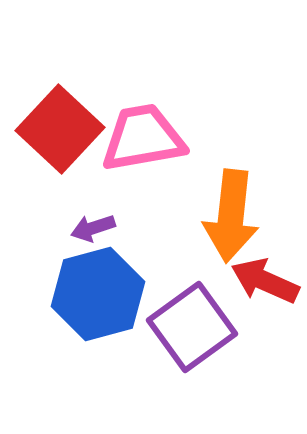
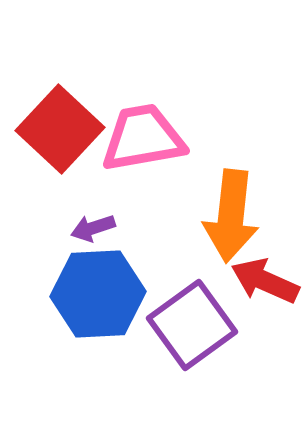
blue hexagon: rotated 12 degrees clockwise
purple square: moved 2 px up
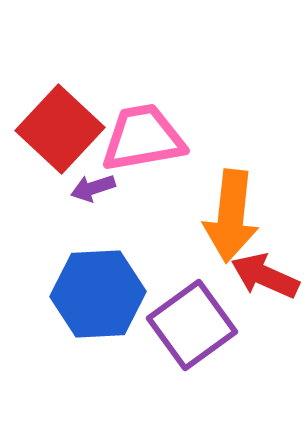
purple arrow: moved 40 px up
red arrow: moved 5 px up
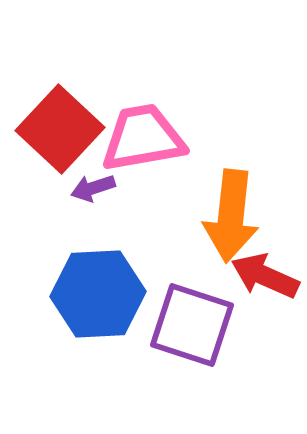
purple square: rotated 36 degrees counterclockwise
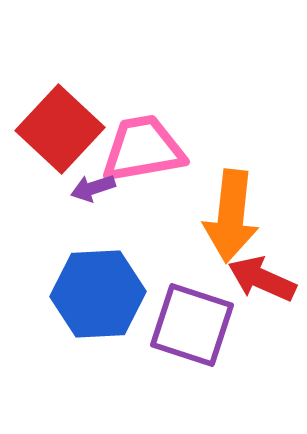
pink trapezoid: moved 11 px down
red arrow: moved 3 px left, 3 px down
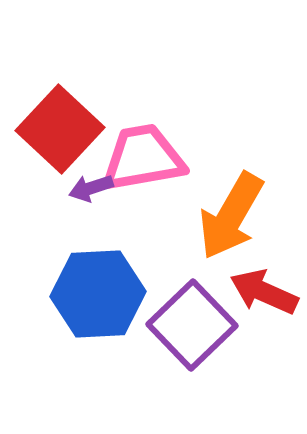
pink trapezoid: moved 9 px down
purple arrow: moved 2 px left
orange arrow: rotated 24 degrees clockwise
red arrow: moved 2 px right, 13 px down
purple square: rotated 28 degrees clockwise
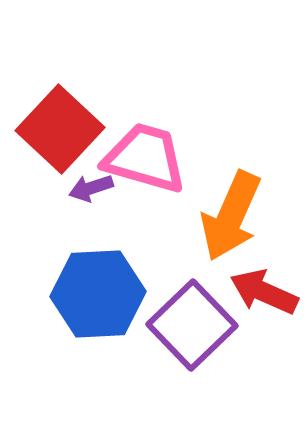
pink trapezoid: moved 2 px right; rotated 26 degrees clockwise
orange arrow: rotated 6 degrees counterclockwise
